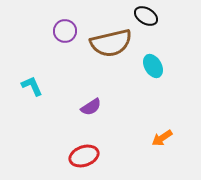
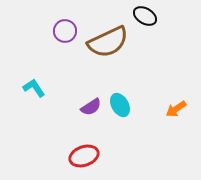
black ellipse: moved 1 px left
brown semicircle: moved 3 px left, 1 px up; rotated 12 degrees counterclockwise
cyan ellipse: moved 33 px left, 39 px down
cyan L-shape: moved 2 px right, 2 px down; rotated 10 degrees counterclockwise
orange arrow: moved 14 px right, 29 px up
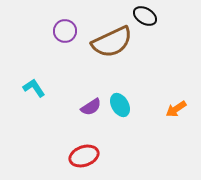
brown semicircle: moved 4 px right
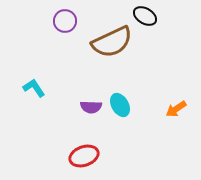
purple circle: moved 10 px up
purple semicircle: rotated 35 degrees clockwise
